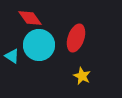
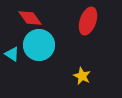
red ellipse: moved 12 px right, 17 px up
cyan triangle: moved 2 px up
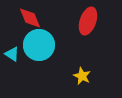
red diamond: rotated 15 degrees clockwise
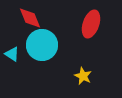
red ellipse: moved 3 px right, 3 px down
cyan circle: moved 3 px right
yellow star: moved 1 px right
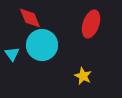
cyan triangle: rotated 21 degrees clockwise
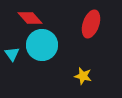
red diamond: rotated 20 degrees counterclockwise
yellow star: rotated 12 degrees counterclockwise
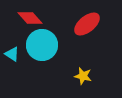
red ellipse: moved 4 px left; rotated 32 degrees clockwise
cyan triangle: rotated 21 degrees counterclockwise
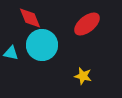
red diamond: rotated 20 degrees clockwise
cyan triangle: moved 1 px left, 1 px up; rotated 21 degrees counterclockwise
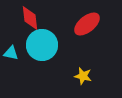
red diamond: rotated 15 degrees clockwise
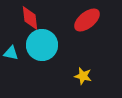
red ellipse: moved 4 px up
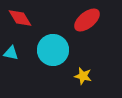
red diamond: moved 10 px left; rotated 25 degrees counterclockwise
cyan circle: moved 11 px right, 5 px down
